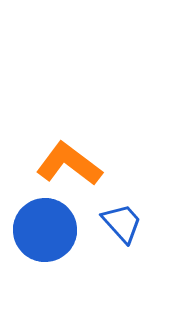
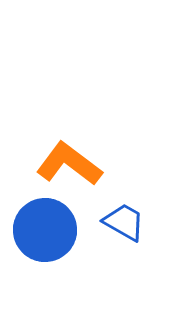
blue trapezoid: moved 2 px right, 1 px up; rotated 18 degrees counterclockwise
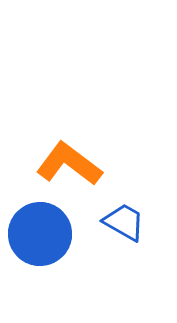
blue circle: moved 5 px left, 4 px down
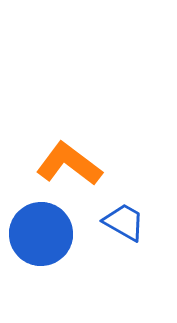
blue circle: moved 1 px right
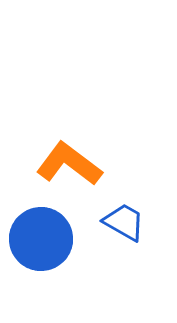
blue circle: moved 5 px down
